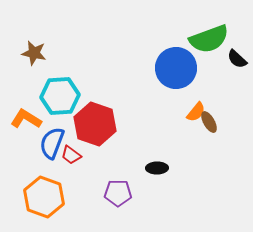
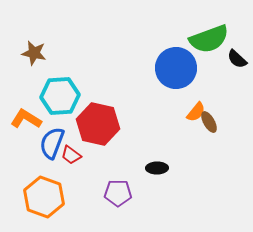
red hexagon: moved 3 px right; rotated 6 degrees counterclockwise
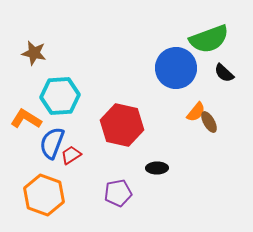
black semicircle: moved 13 px left, 14 px down
red hexagon: moved 24 px right, 1 px down
red trapezoid: rotated 110 degrees clockwise
purple pentagon: rotated 12 degrees counterclockwise
orange hexagon: moved 2 px up
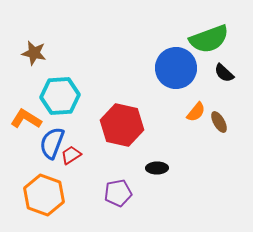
brown ellipse: moved 10 px right
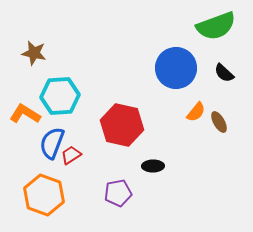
green semicircle: moved 7 px right, 13 px up
orange L-shape: moved 1 px left, 5 px up
black ellipse: moved 4 px left, 2 px up
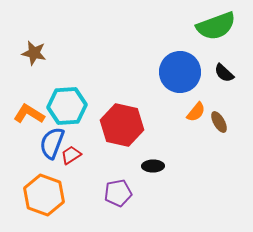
blue circle: moved 4 px right, 4 px down
cyan hexagon: moved 7 px right, 10 px down
orange L-shape: moved 4 px right
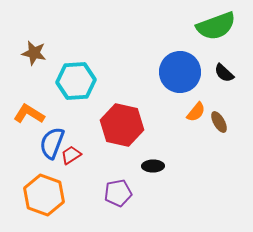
cyan hexagon: moved 9 px right, 25 px up
